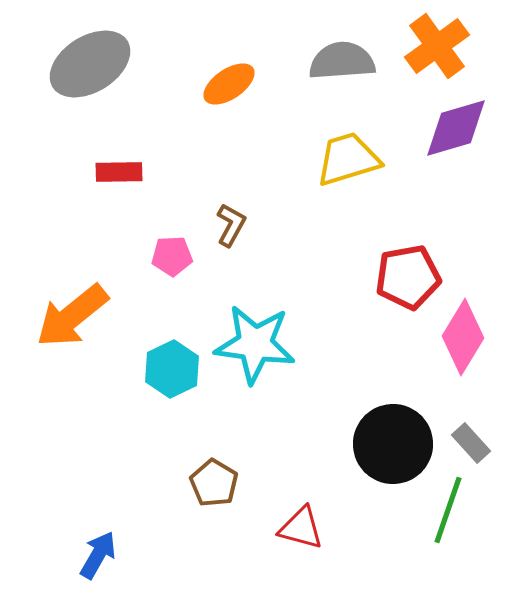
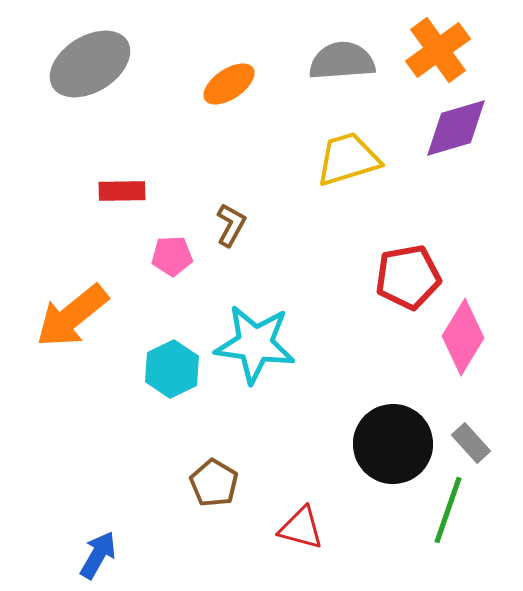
orange cross: moved 1 px right, 4 px down
red rectangle: moved 3 px right, 19 px down
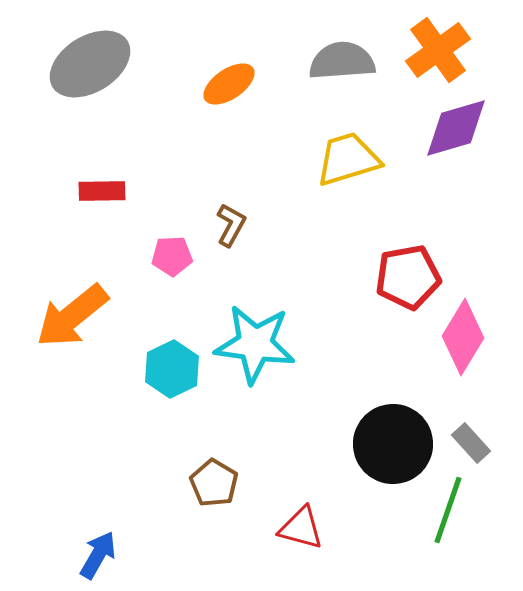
red rectangle: moved 20 px left
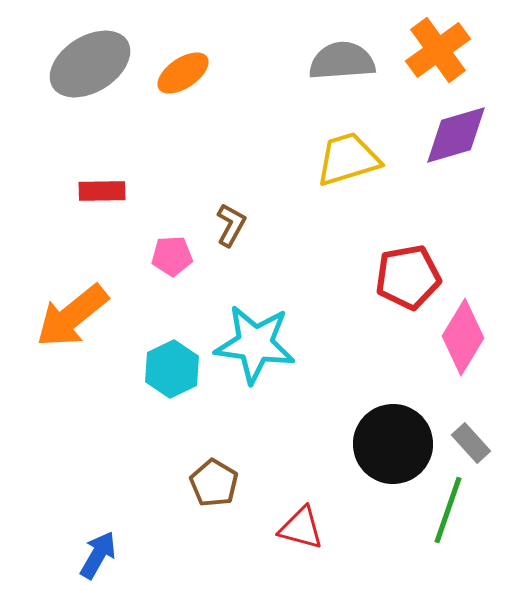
orange ellipse: moved 46 px left, 11 px up
purple diamond: moved 7 px down
